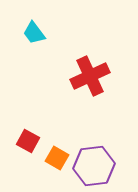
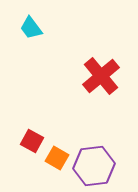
cyan trapezoid: moved 3 px left, 5 px up
red cross: moved 11 px right; rotated 15 degrees counterclockwise
red square: moved 4 px right
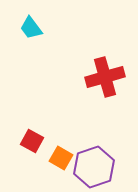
red cross: moved 4 px right, 1 px down; rotated 24 degrees clockwise
orange square: moved 4 px right
purple hexagon: moved 1 px down; rotated 12 degrees counterclockwise
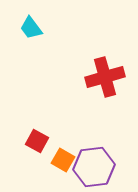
red square: moved 5 px right
orange square: moved 2 px right, 2 px down
purple hexagon: rotated 12 degrees clockwise
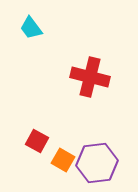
red cross: moved 15 px left; rotated 30 degrees clockwise
purple hexagon: moved 3 px right, 4 px up
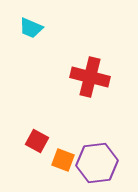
cyan trapezoid: rotated 30 degrees counterclockwise
orange square: rotated 10 degrees counterclockwise
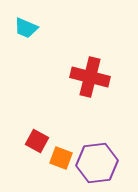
cyan trapezoid: moved 5 px left
orange square: moved 2 px left, 2 px up
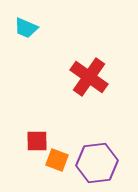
red cross: moved 1 px left; rotated 21 degrees clockwise
red square: rotated 30 degrees counterclockwise
orange square: moved 4 px left, 2 px down
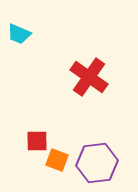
cyan trapezoid: moved 7 px left, 6 px down
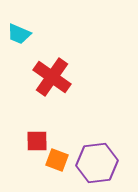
red cross: moved 37 px left
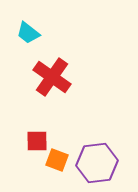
cyan trapezoid: moved 9 px right, 1 px up; rotated 15 degrees clockwise
